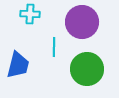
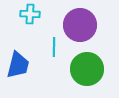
purple circle: moved 2 px left, 3 px down
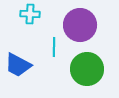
blue trapezoid: rotated 104 degrees clockwise
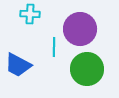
purple circle: moved 4 px down
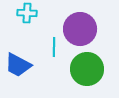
cyan cross: moved 3 px left, 1 px up
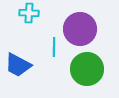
cyan cross: moved 2 px right
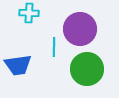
blue trapezoid: rotated 36 degrees counterclockwise
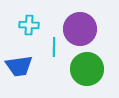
cyan cross: moved 12 px down
blue trapezoid: moved 1 px right, 1 px down
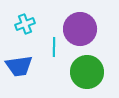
cyan cross: moved 4 px left, 1 px up; rotated 24 degrees counterclockwise
green circle: moved 3 px down
